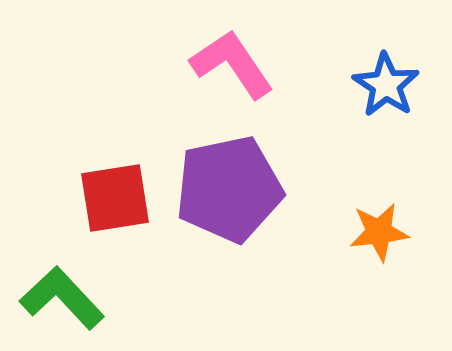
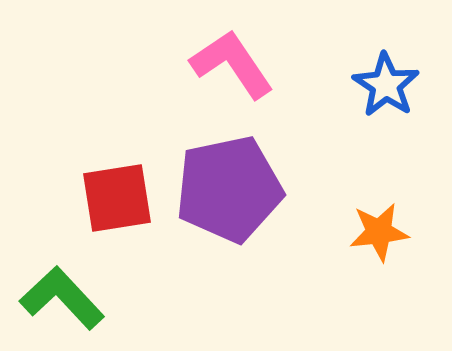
red square: moved 2 px right
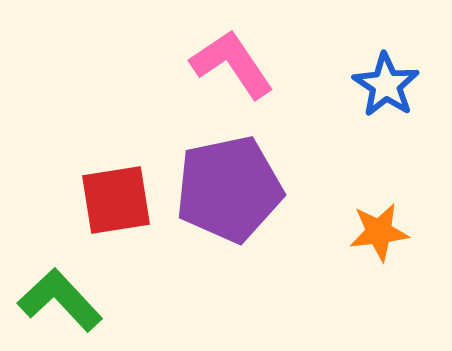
red square: moved 1 px left, 2 px down
green L-shape: moved 2 px left, 2 px down
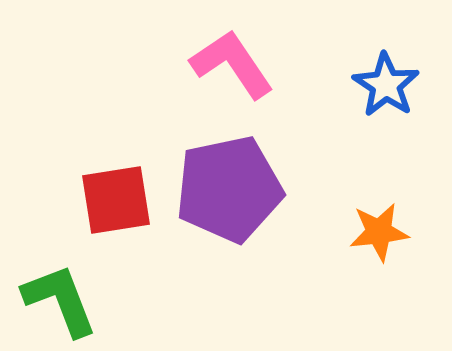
green L-shape: rotated 22 degrees clockwise
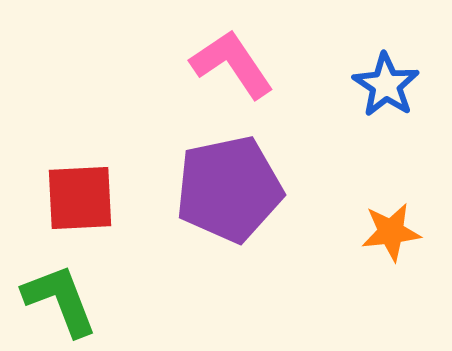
red square: moved 36 px left, 2 px up; rotated 6 degrees clockwise
orange star: moved 12 px right
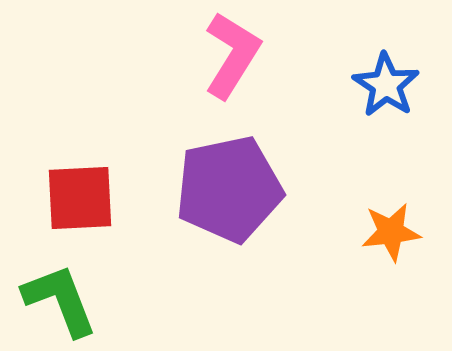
pink L-shape: moved 9 px up; rotated 66 degrees clockwise
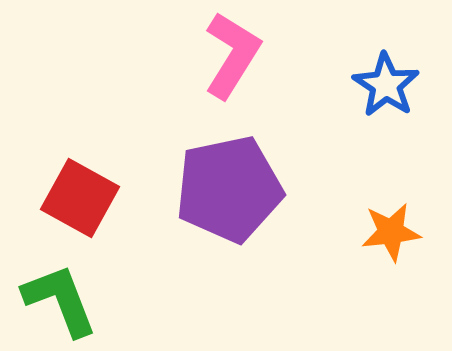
red square: rotated 32 degrees clockwise
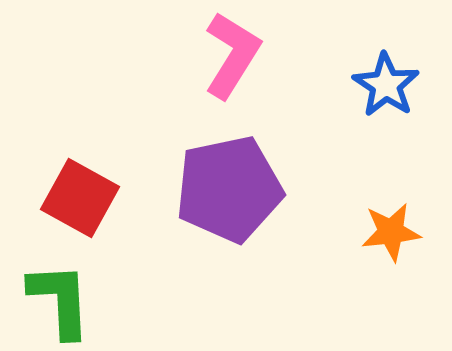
green L-shape: rotated 18 degrees clockwise
